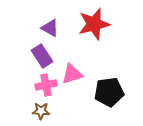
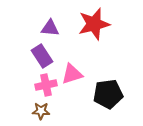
purple triangle: rotated 24 degrees counterclockwise
black pentagon: moved 1 px left, 2 px down
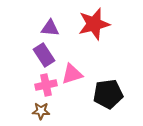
purple rectangle: moved 2 px right, 1 px up
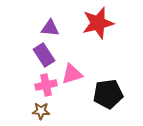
red star: moved 4 px right, 1 px up
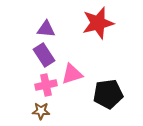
purple triangle: moved 4 px left, 1 px down
